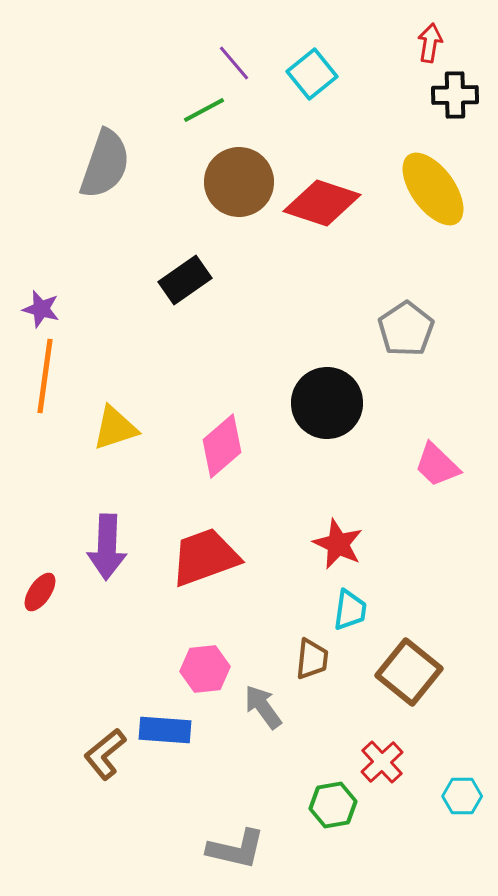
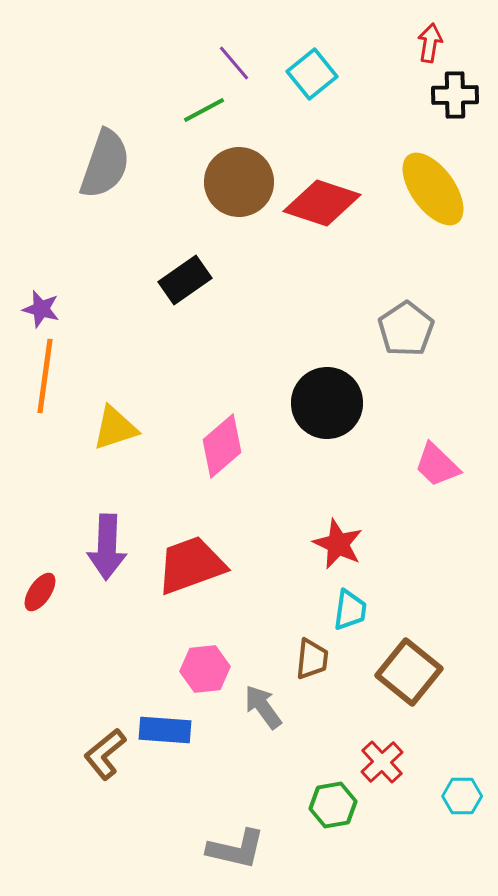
red trapezoid: moved 14 px left, 8 px down
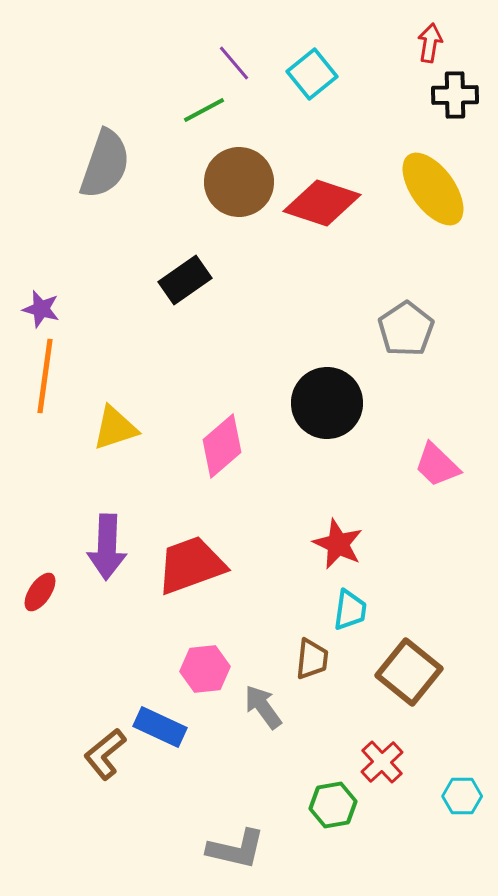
blue rectangle: moved 5 px left, 3 px up; rotated 21 degrees clockwise
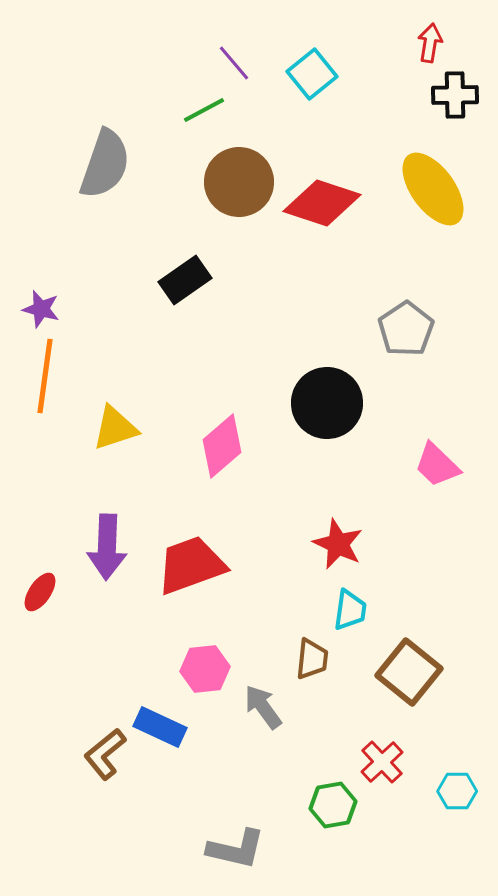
cyan hexagon: moved 5 px left, 5 px up
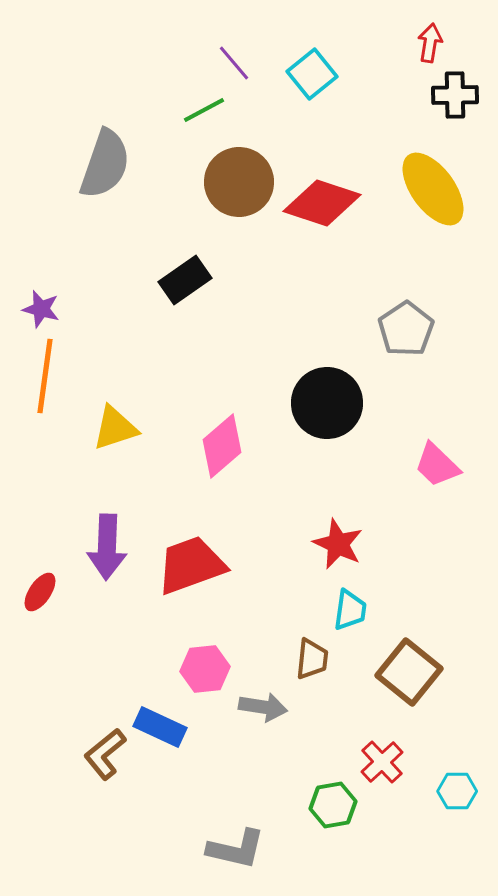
gray arrow: rotated 135 degrees clockwise
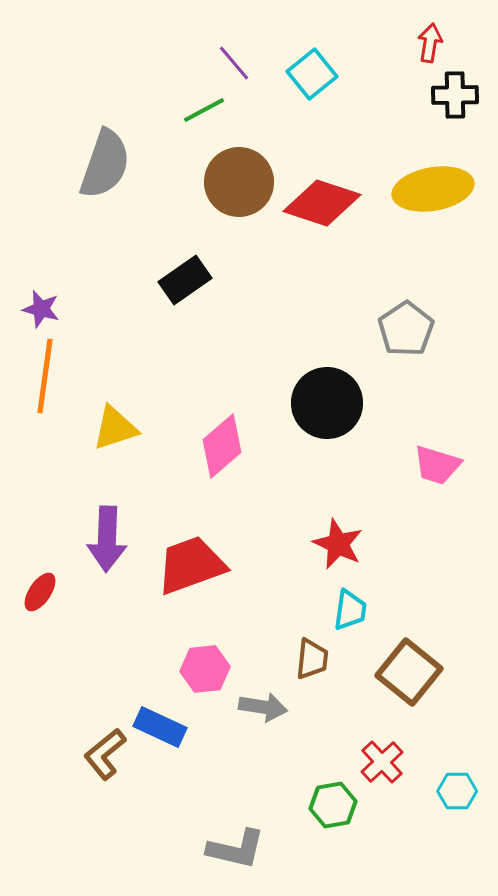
yellow ellipse: rotated 64 degrees counterclockwise
pink trapezoid: rotated 27 degrees counterclockwise
purple arrow: moved 8 px up
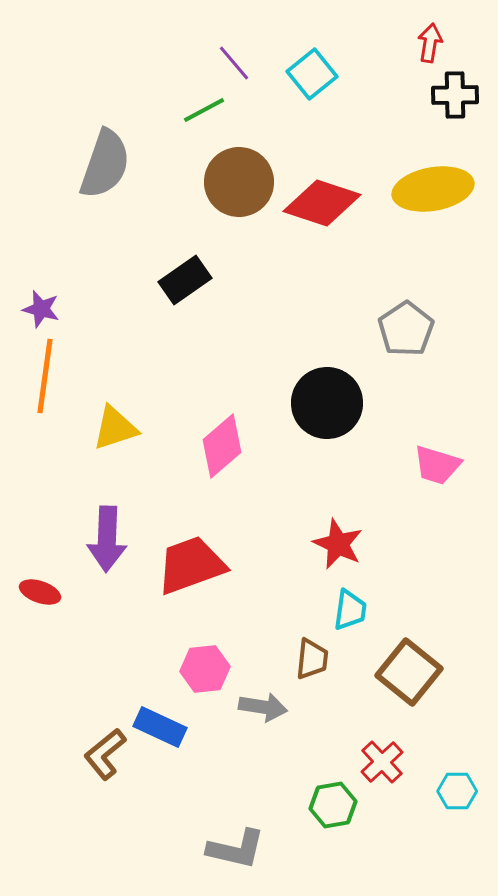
red ellipse: rotated 75 degrees clockwise
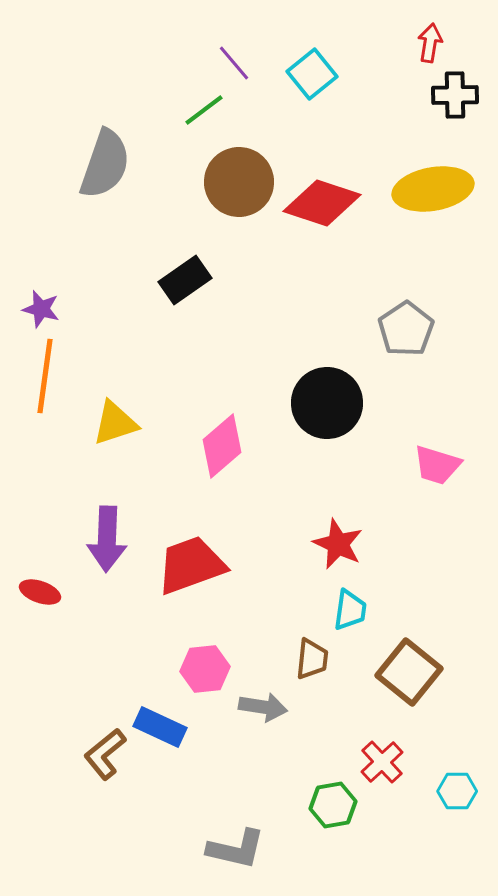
green line: rotated 9 degrees counterclockwise
yellow triangle: moved 5 px up
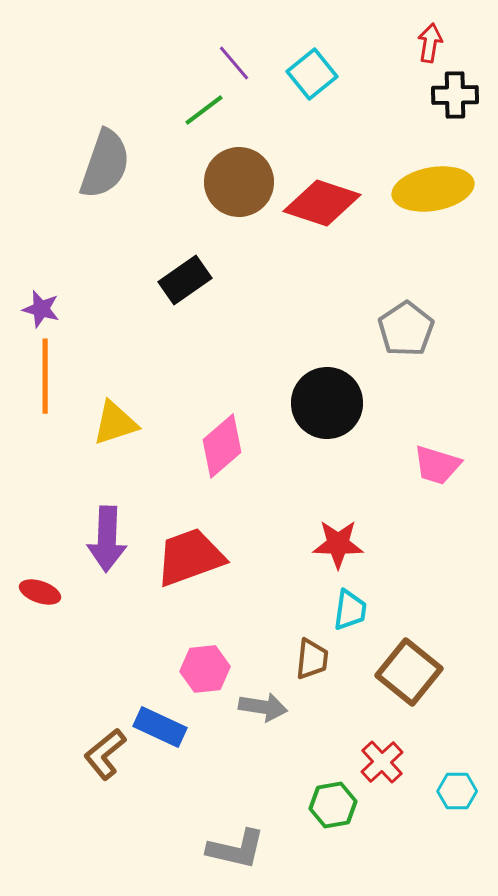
orange line: rotated 8 degrees counterclockwise
red star: rotated 24 degrees counterclockwise
red trapezoid: moved 1 px left, 8 px up
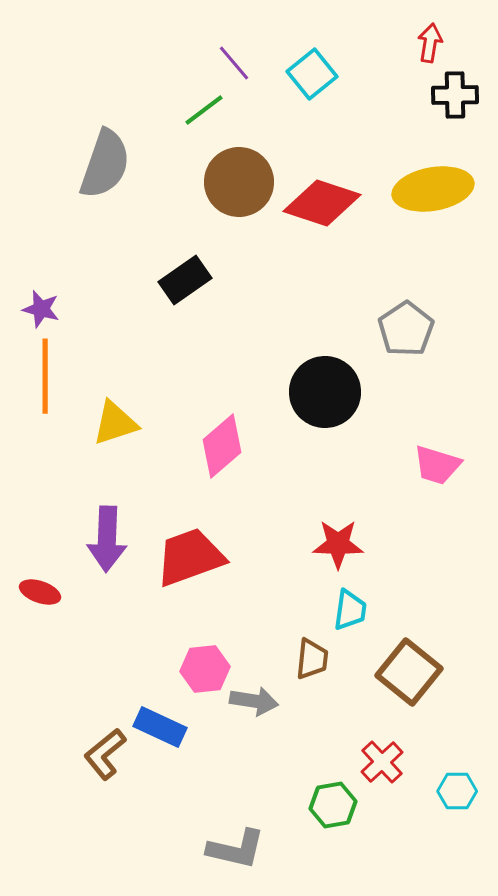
black circle: moved 2 px left, 11 px up
gray arrow: moved 9 px left, 6 px up
